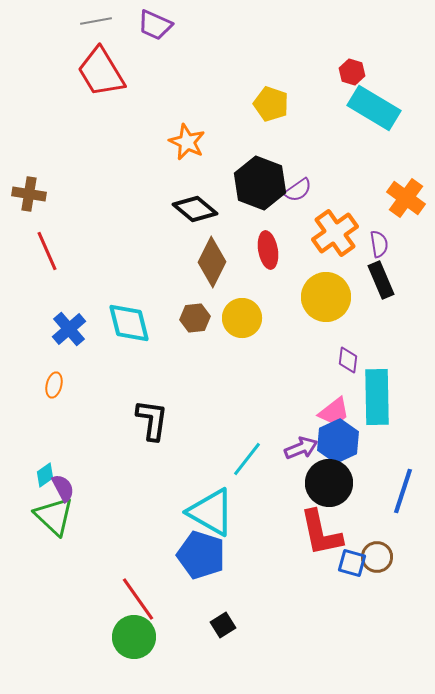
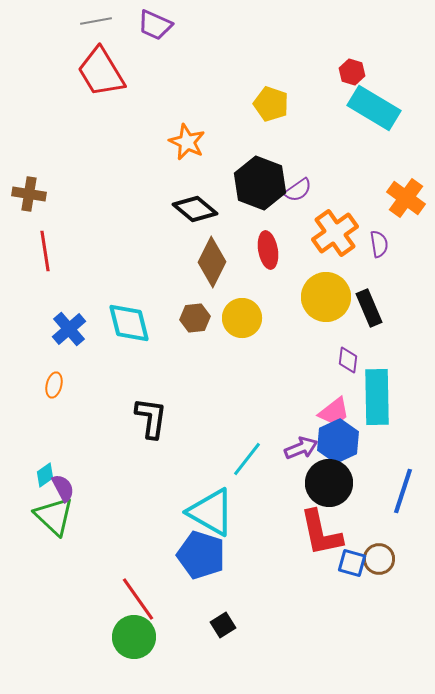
red line at (47, 251): moved 2 px left; rotated 15 degrees clockwise
black rectangle at (381, 280): moved 12 px left, 28 px down
black L-shape at (152, 420): moved 1 px left, 2 px up
brown circle at (377, 557): moved 2 px right, 2 px down
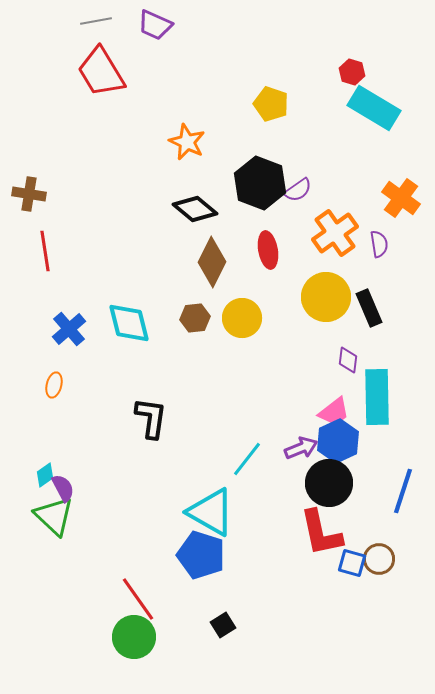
orange cross at (406, 198): moved 5 px left
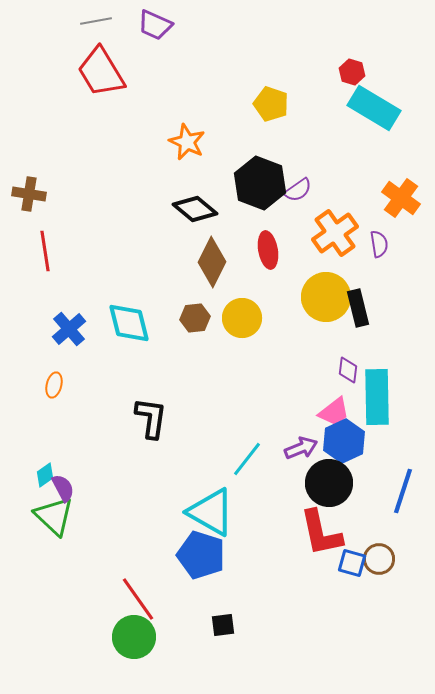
black rectangle at (369, 308): moved 11 px left; rotated 9 degrees clockwise
purple diamond at (348, 360): moved 10 px down
blue hexagon at (338, 441): moved 6 px right
black square at (223, 625): rotated 25 degrees clockwise
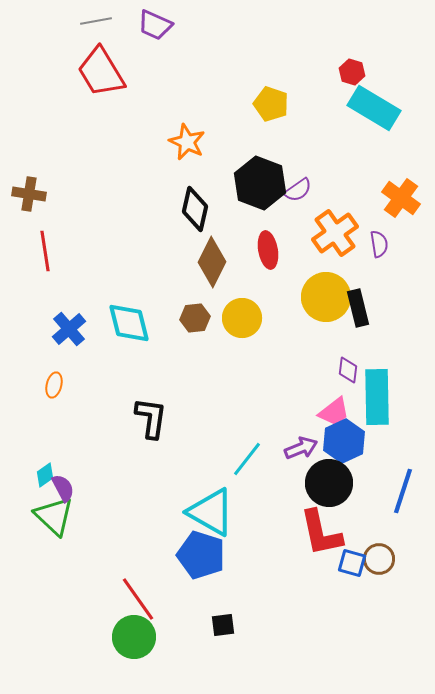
black diamond at (195, 209): rotated 63 degrees clockwise
